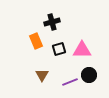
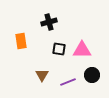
black cross: moved 3 px left
orange rectangle: moved 15 px left; rotated 14 degrees clockwise
black square: rotated 24 degrees clockwise
black circle: moved 3 px right
purple line: moved 2 px left
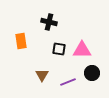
black cross: rotated 28 degrees clockwise
black circle: moved 2 px up
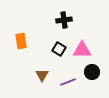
black cross: moved 15 px right, 2 px up; rotated 21 degrees counterclockwise
black square: rotated 24 degrees clockwise
black circle: moved 1 px up
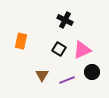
black cross: moved 1 px right; rotated 35 degrees clockwise
orange rectangle: rotated 21 degrees clockwise
pink triangle: rotated 24 degrees counterclockwise
purple line: moved 1 px left, 2 px up
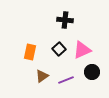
black cross: rotated 21 degrees counterclockwise
orange rectangle: moved 9 px right, 11 px down
black square: rotated 16 degrees clockwise
brown triangle: moved 1 px down; rotated 24 degrees clockwise
purple line: moved 1 px left
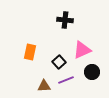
black square: moved 13 px down
brown triangle: moved 2 px right, 10 px down; rotated 32 degrees clockwise
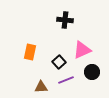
brown triangle: moved 3 px left, 1 px down
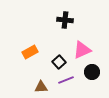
orange rectangle: rotated 49 degrees clockwise
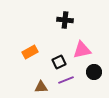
pink triangle: rotated 12 degrees clockwise
black square: rotated 16 degrees clockwise
black circle: moved 2 px right
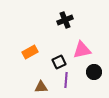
black cross: rotated 28 degrees counterclockwise
purple line: rotated 63 degrees counterclockwise
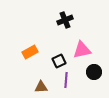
black square: moved 1 px up
